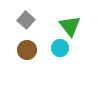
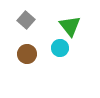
brown circle: moved 4 px down
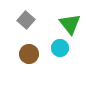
green triangle: moved 2 px up
brown circle: moved 2 px right
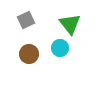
gray square: rotated 24 degrees clockwise
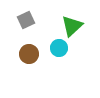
green triangle: moved 2 px right, 2 px down; rotated 25 degrees clockwise
cyan circle: moved 1 px left
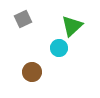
gray square: moved 3 px left, 1 px up
brown circle: moved 3 px right, 18 px down
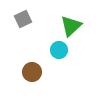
green triangle: moved 1 px left
cyan circle: moved 2 px down
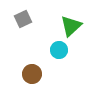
brown circle: moved 2 px down
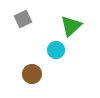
cyan circle: moved 3 px left
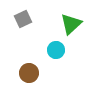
green triangle: moved 2 px up
brown circle: moved 3 px left, 1 px up
